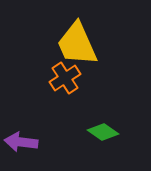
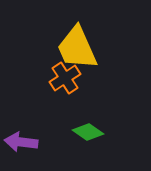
yellow trapezoid: moved 4 px down
green diamond: moved 15 px left
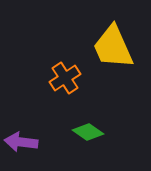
yellow trapezoid: moved 36 px right, 1 px up
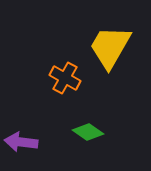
yellow trapezoid: moved 3 px left; rotated 54 degrees clockwise
orange cross: rotated 28 degrees counterclockwise
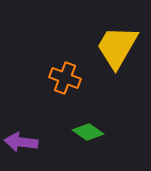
yellow trapezoid: moved 7 px right
orange cross: rotated 8 degrees counterclockwise
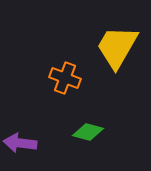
green diamond: rotated 20 degrees counterclockwise
purple arrow: moved 1 px left, 1 px down
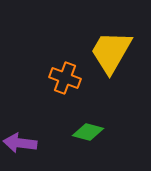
yellow trapezoid: moved 6 px left, 5 px down
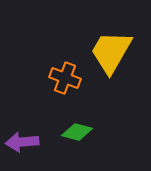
green diamond: moved 11 px left
purple arrow: moved 2 px right, 1 px up; rotated 12 degrees counterclockwise
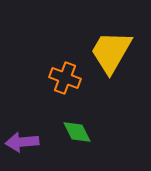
green diamond: rotated 48 degrees clockwise
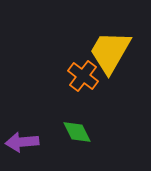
yellow trapezoid: moved 1 px left
orange cross: moved 18 px right, 2 px up; rotated 16 degrees clockwise
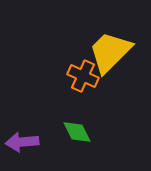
yellow trapezoid: rotated 15 degrees clockwise
orange cross: rotated 12 degrees counterclockwise
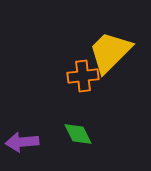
orange cross: rotated 32 degrees counterclockwise
green diamond: moved 1 px right, 2 px down
